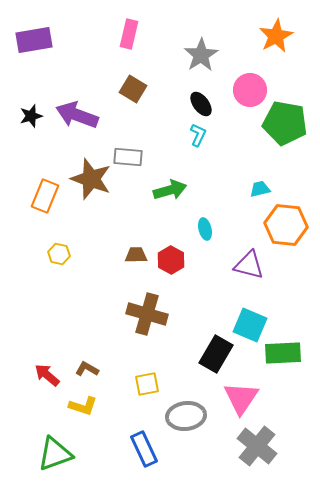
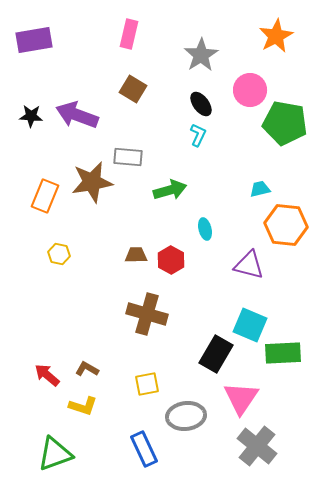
black star: rotated 20 degrees clockwise
brown star: moved 1 px right, 3 px down; rotated 30 degrees counterclockwise
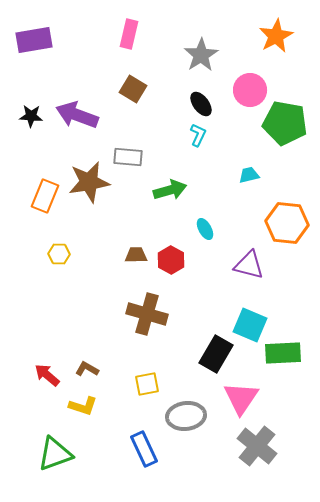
brown star: moved 3 px left
cyan trapezoid: moved 11 px left, 14 px up
orange hexagon: moved 1 px right, 2 px up
cyan ellipse: rotated 15 degrees counterclockwise
yellow hexagon: rotated 10 degrees counterclockwise
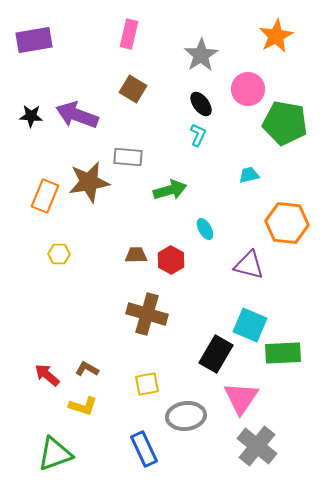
pink circle: moved 2 px left, 1 px up
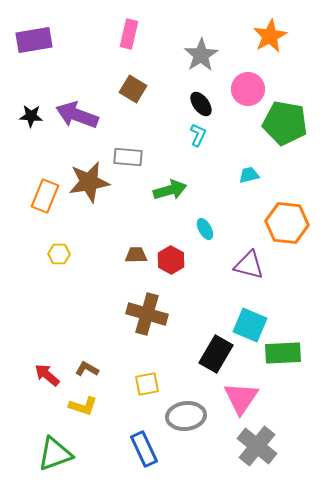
orange star: moved 6 px left
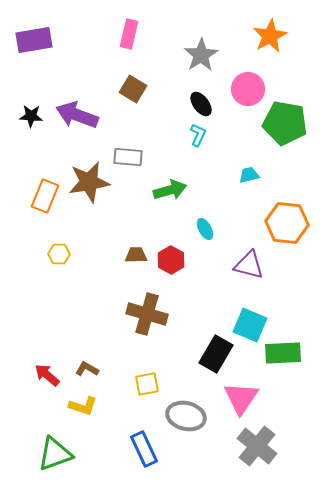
gray ellipse: rotated 21 degrees clockwise
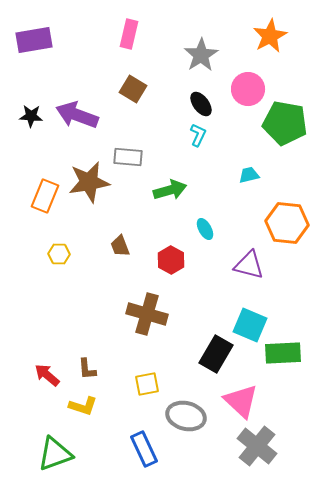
brown trapezoid: moved 16 px left, 9 px up; rotated 110 degrees counterclockwise
brown L-shape: rotated 125 degrees counterclockwise
pink triangle: moved 3 px down; rotated 21 degrees counterclockwise
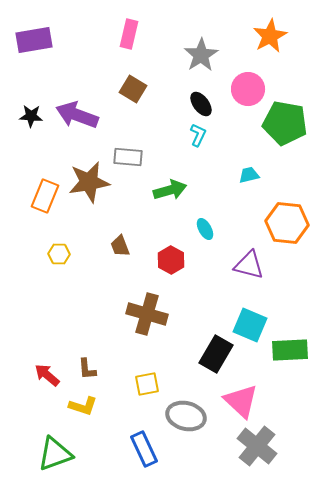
green rectangle: moved 7 px right, 3 px up
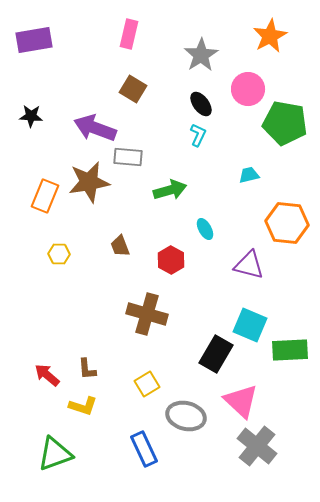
purple arrow: moved 18 px right, 13 px down
yellow square: rotated 20 degrees counterclockwise
